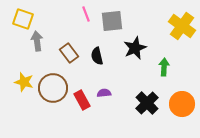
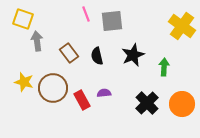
black star: moved 2 px left, 7 px down
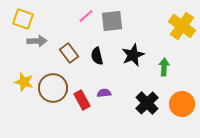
pink line: moved 2 px down; rotated 70 degrees clockwise
gray arrow: rotated 96 degrees clockwise
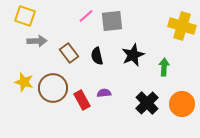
yellow square: moved 2 px right, 3 px up
yellow cross: rotated 20 degrees counterclockwise
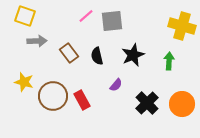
green arrow: moved 5 px right, 6 px up
brown circle: moved 8 px down
purple semicircle: moved 12 px right, 8 px up; rotated 136 degrees clockwise
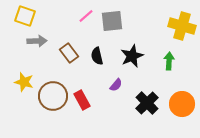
black star: moved 1 px left, 1 px down
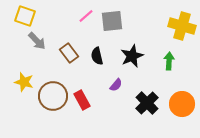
gray arrow: rotated 48 degrees clockwise
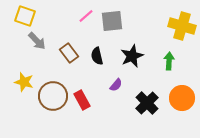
orange circle: moved 6 px up
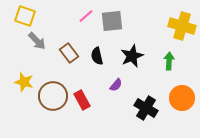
black cross: moved 1 px left, 5 px down; rotated 15 degrees counterclockwise
